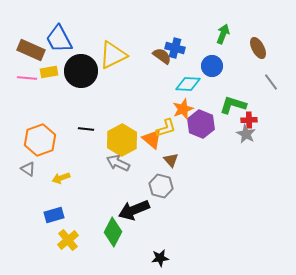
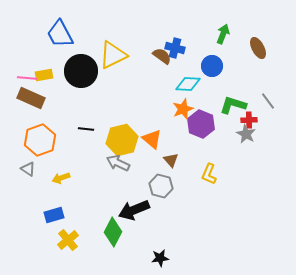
blue trapezoid: moved 1 px right, 5 px up
brown rectangle: moved 48 px down
yellow rectangle: moved 5 px left, 3 px down
gray line: moved 3 px left, 19 px down
yellow L-shape: moved 43 px right, 46 px down; rotated 130 degrees clockwise
yellow hexagon: rotated 16 degrees clockwise
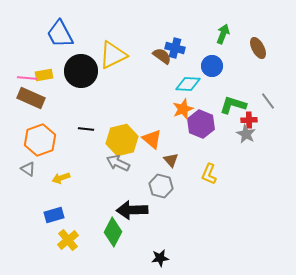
black arrow: moved 2 px left; rotated 20 degrees clockwise
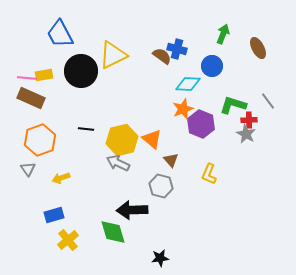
blue cross: moved 2 px right, 1 px down
gray triangle: rotated 21 degrees clockwise
green diamond: rotated 44 degrees counterclockwise
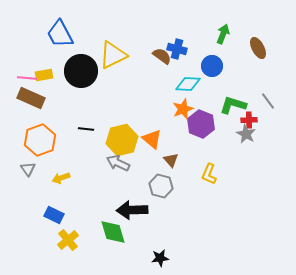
blue rectangle: rotated 42 degrees clockwise
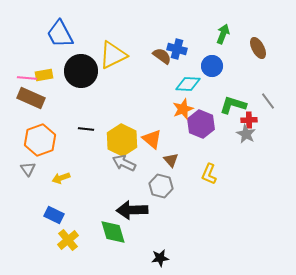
yellow hexagon: rotated 20 degrees counterclockwise
gray arrow: moved 6 px right
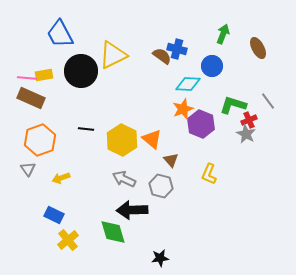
red cross: rotated 21 degrees counterclockwise
gray arrow: moved 16 px down
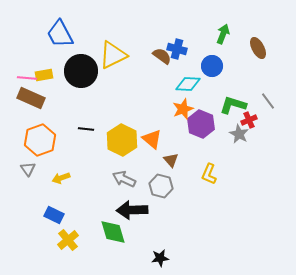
gray star: moved 7 px left
